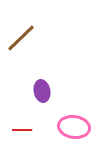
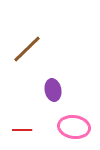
brown line: moved 6 px right, 11 px down
purple ellipse: moved 11 px right, 1 px up
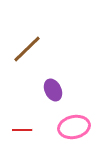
purple ellipse: rotated 15 degrees counterclockwise
pink ellipse: rotated 20 degrees counterclockwise
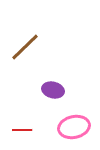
brown line: moved 2 px left, 2 px up
purple ellipse: rotated 50 degrees counterclockwise
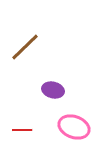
pink ellipse: rotated 32 degrees clockwise
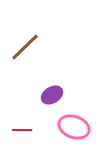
purple ellipse: moved 1 px left, 5 px down; rotated 45 degrees counterclockwise
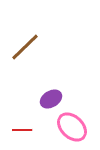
purple ellipse: moved 1 px left, 4 px down
pink ellipse: moved 2 px left; rotated 24 degrees clockwise
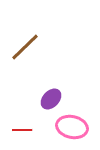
purple ellipse: rotated 15 degrees counterclockwise
pink ellipse: rotated 32 degrees counterclockwise
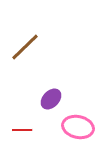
pink ellipse: moved 6 px right
